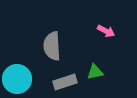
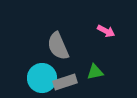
gray semicircle: moved 6 px right; rotated 20 degrees counterclockwise
cyan circle: moved 25 px right, 1 px up
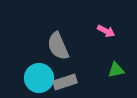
green triangle: moved 21 px right, 2 px up
cyan circle: moved 3 px left
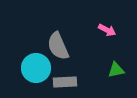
pink arrow: moved 1 px right, 1 px up
cyan circle: moved 3 px left, 10 px up
gray rectangle: rotated 15 degrees clockwise
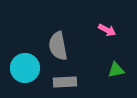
gray semicircle: rotated 12 degrees clockwise
cyan circle: moved 11 px left
